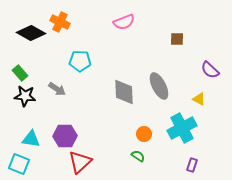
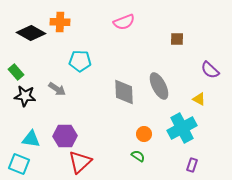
orange cross: rotated 24 degrees counterclockwise
green rectangle: moved 4 px left, 1 px up
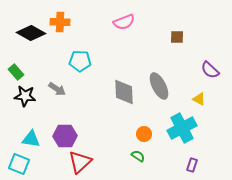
brown square: moved 2 px up
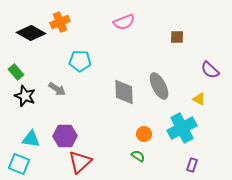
orange cross: rotated 24 degrees counterclockwise
black star: rotated 15 degrees clockwise
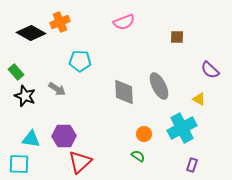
purple hexagon: moved 1 px left
cyan square: rotated 20 degrees counterclockwise
